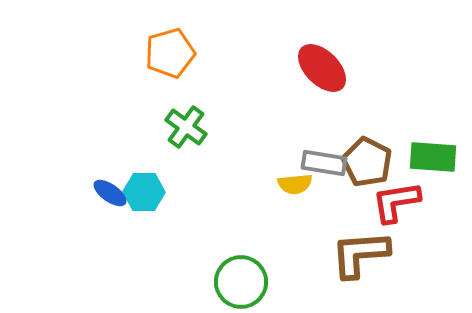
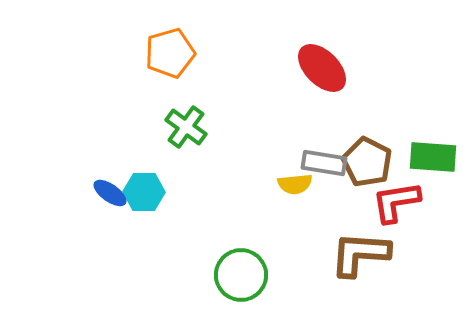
brown L-shape: rotated 8 degrees clockwise
green circle: moved 7 px up
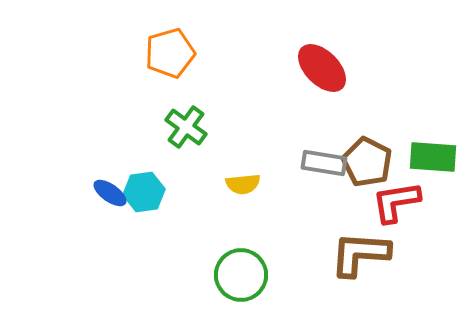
yellow semicircle: moved 52 px left
cyan hexagon: rotated 9 degrees counterclockwise
